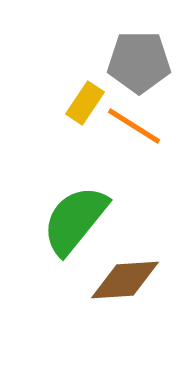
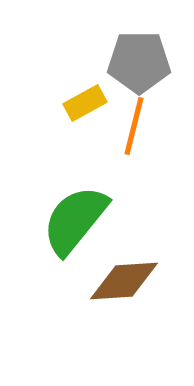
yellow rectangle: rotated 27 degrees clockwise
orange line: rotated 72 degrees clockwise
brown diamond: moved 1 px left, 1 px down
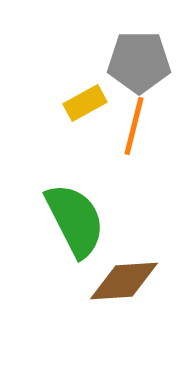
green semicircle: rotated 114 degrees clockwise
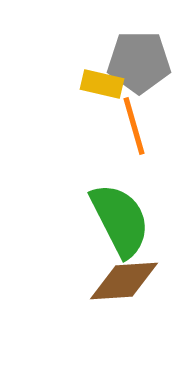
yellow rectangle: moved 17 px right, 19 px up; rotated 42 degrees clockwise
orange line: rotated 30 degrees counterclockwise
green semicircle: moved 45 px right
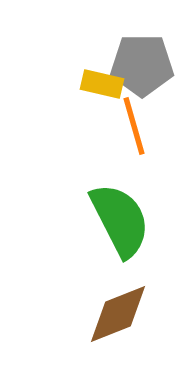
gray pentagon: moved 3 px right, 3 px down
brown diamond: moved 6 px left, 33 px down; rotated 18 degrees counterclockwise
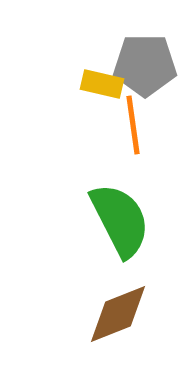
gray pentagon: moved 3 px right
orange line: moved 1 px left, 1 px up; rotated 8 degrees clockwise
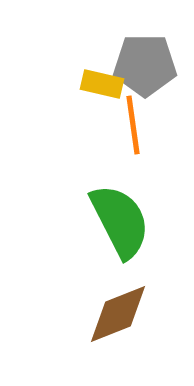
green semicircle: moved 1 px down
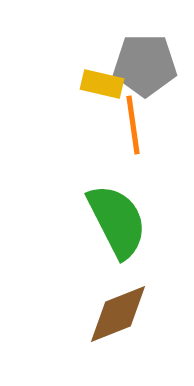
green semicircle: moved 3 px left
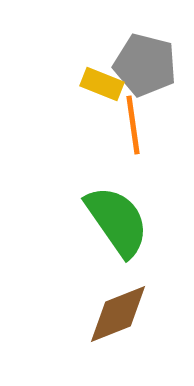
gray pentagon: rotated 14 degrees clockwise
yellow rectangle: rotated 9 degrees clockwise
green semicircle: rotated 8 degrees counterclockwise
